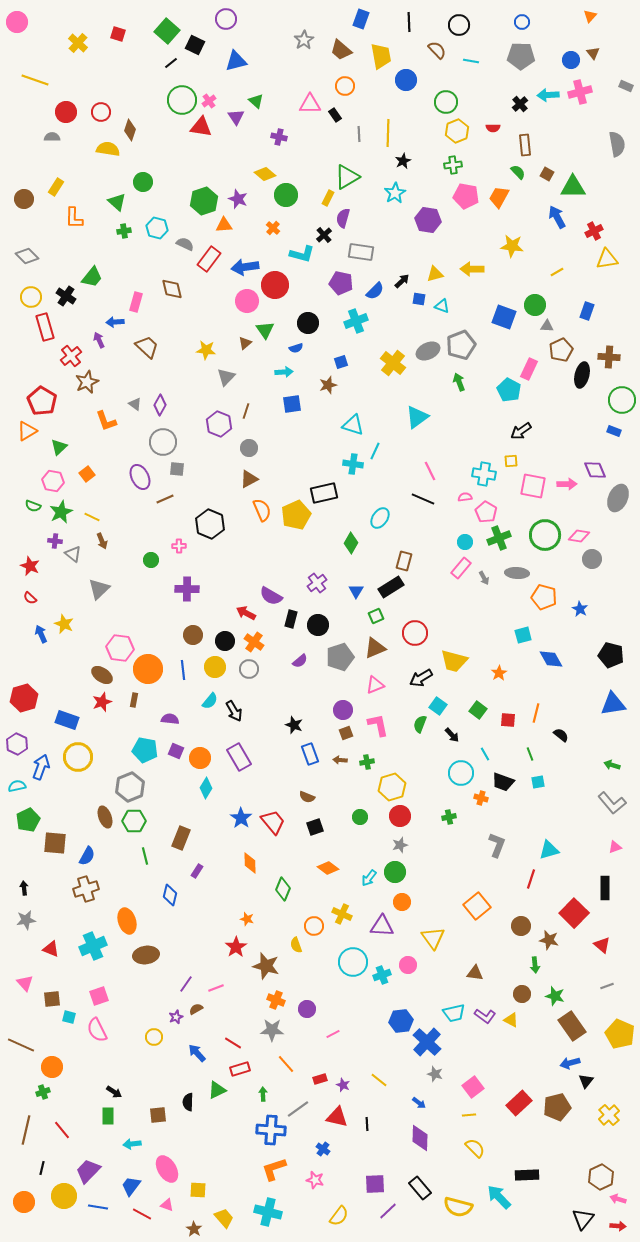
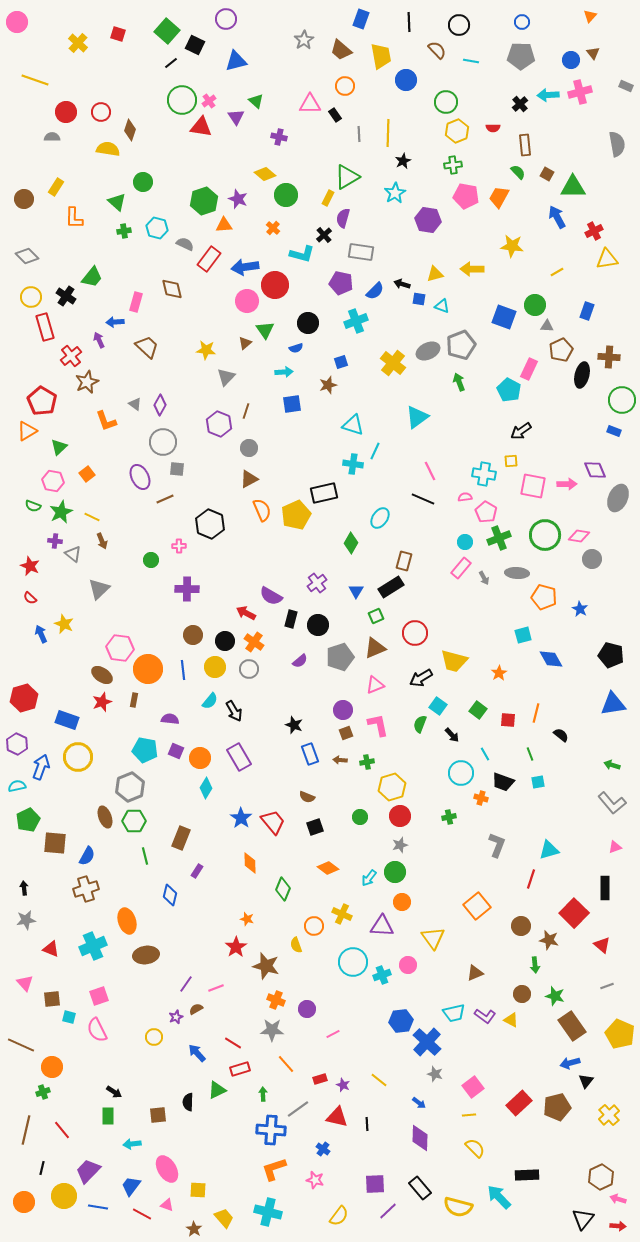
black arrow at (402, 281): moved 3 px down; rotated 119 degrees counterclockwise
brown triangle at (475, 973): rotated 30 degrees counterclockwise
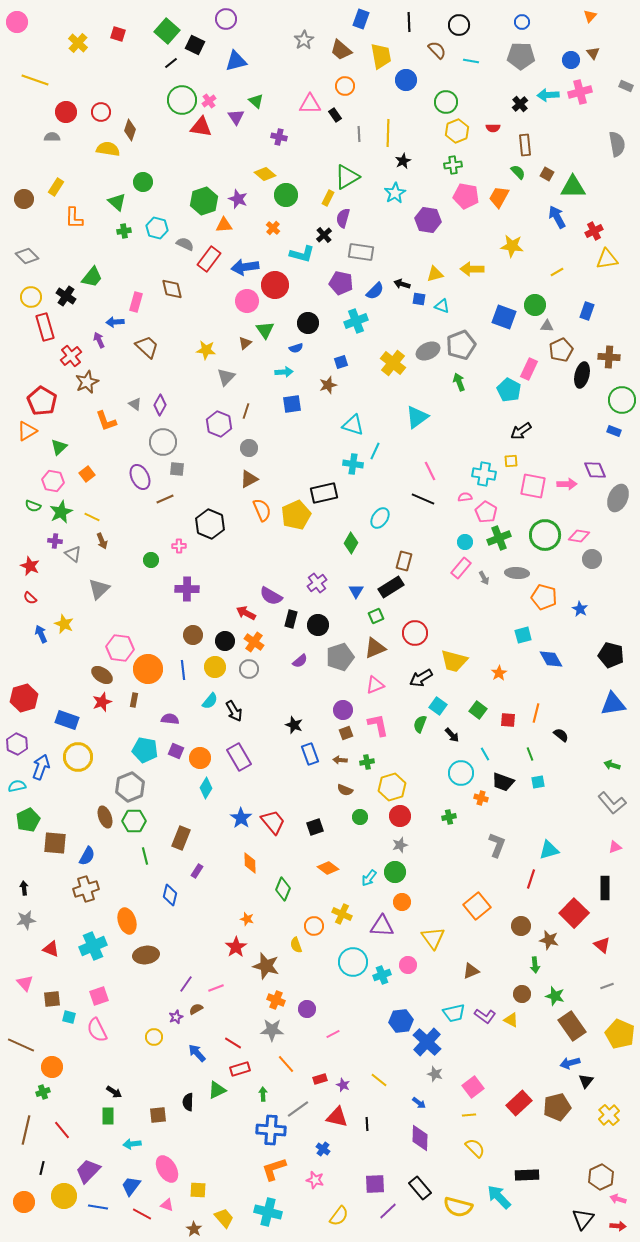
brown semicircle at (307, 797): moved 38 px right, 7 px up
brown triangle at (475, 973): moved 4 px left, 2 px up
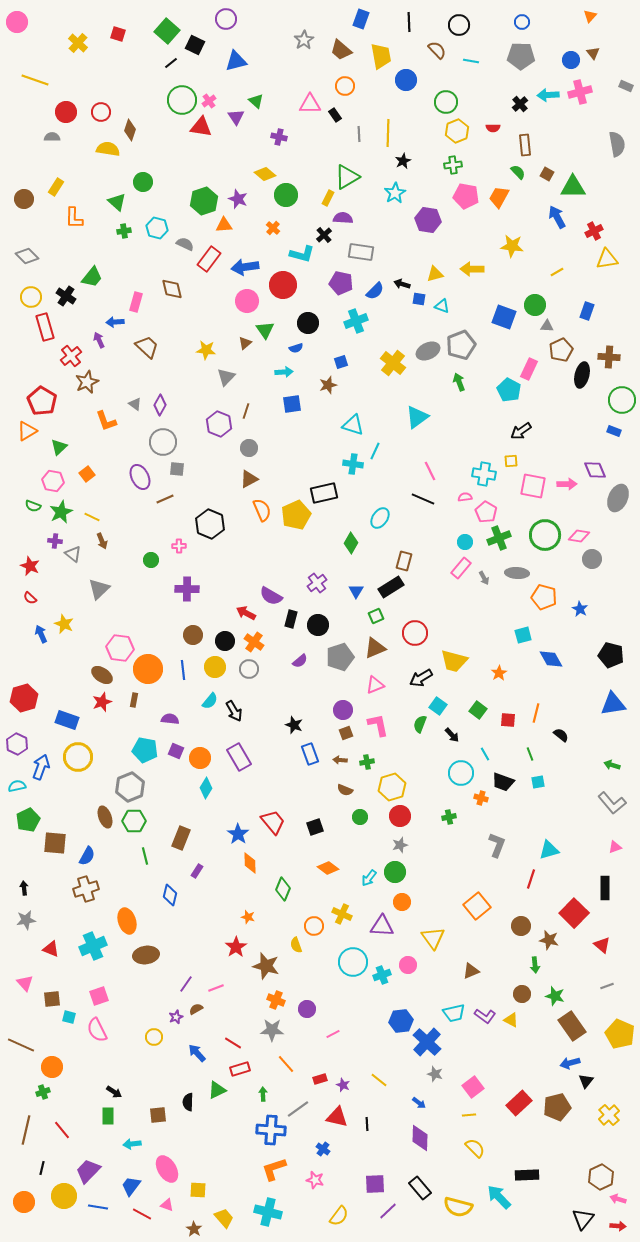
purple semicircle at (343, 218): rotated 78 degrees clockwise
red circle at (275, 285): moved 8 px right
blue star at (241, 818): moved 3 px left, 16 px down
orange star at (247, 919): moved 1 px right, 2 px up
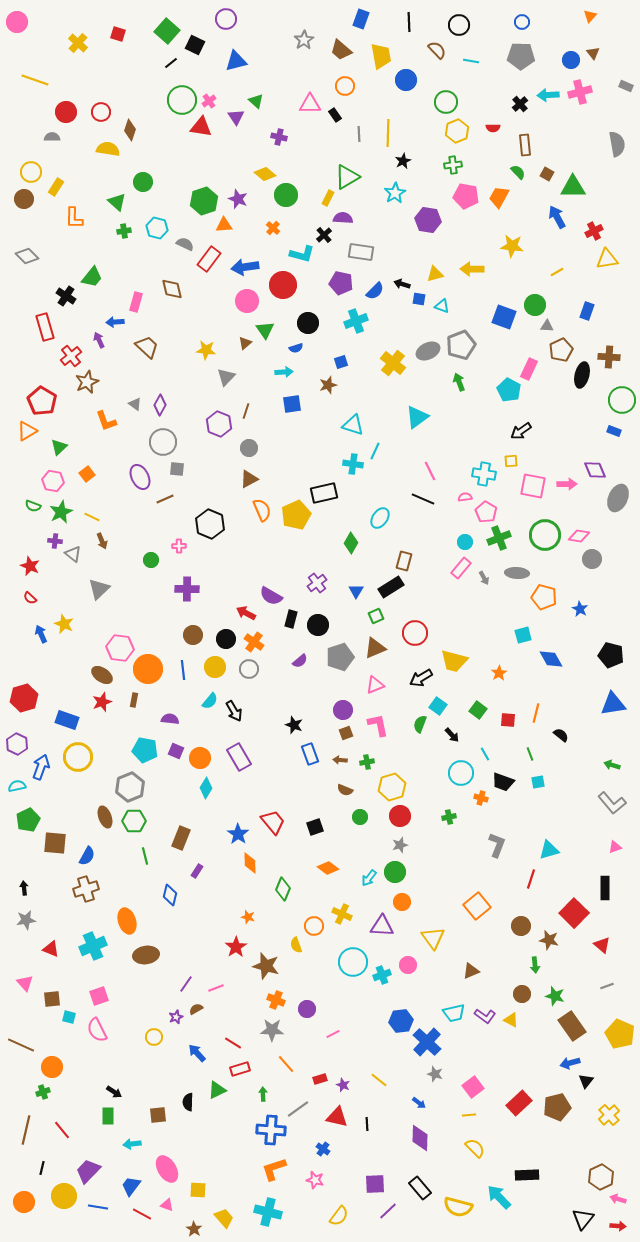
yellow circle at (31, 297): moved 125 px up
black circle at (225, 641): moved 1 px right, 2 px up
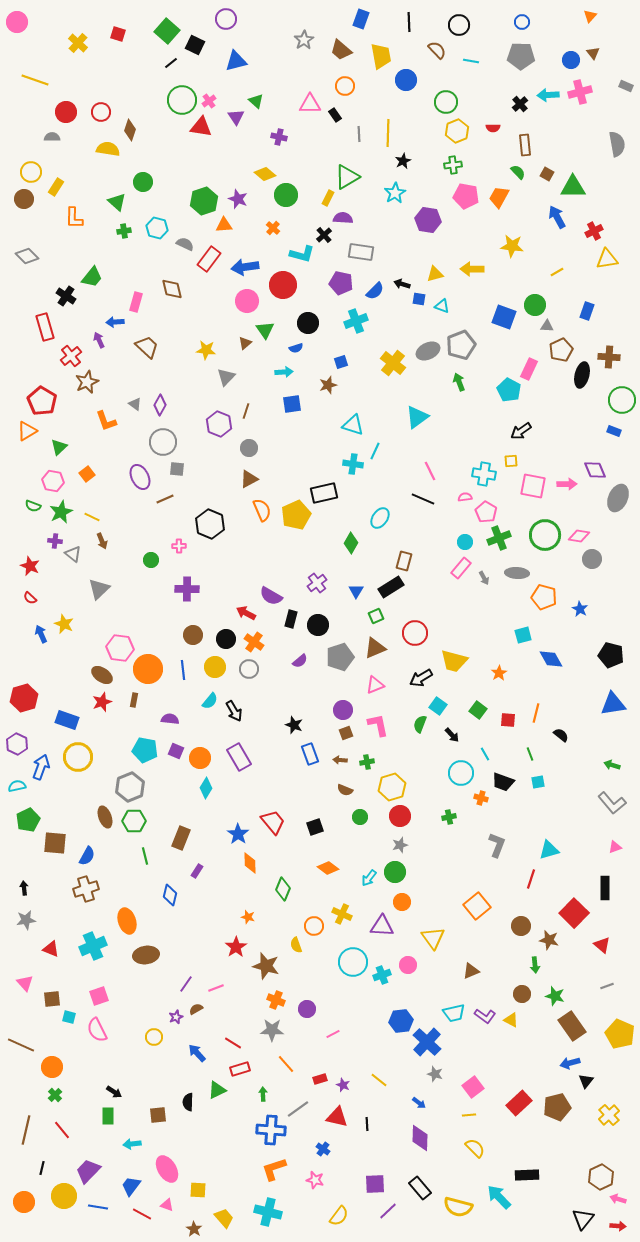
green cross at (43, 1092): moved 12 px right, 3 px down; rotated 24 degrees counterclockwise
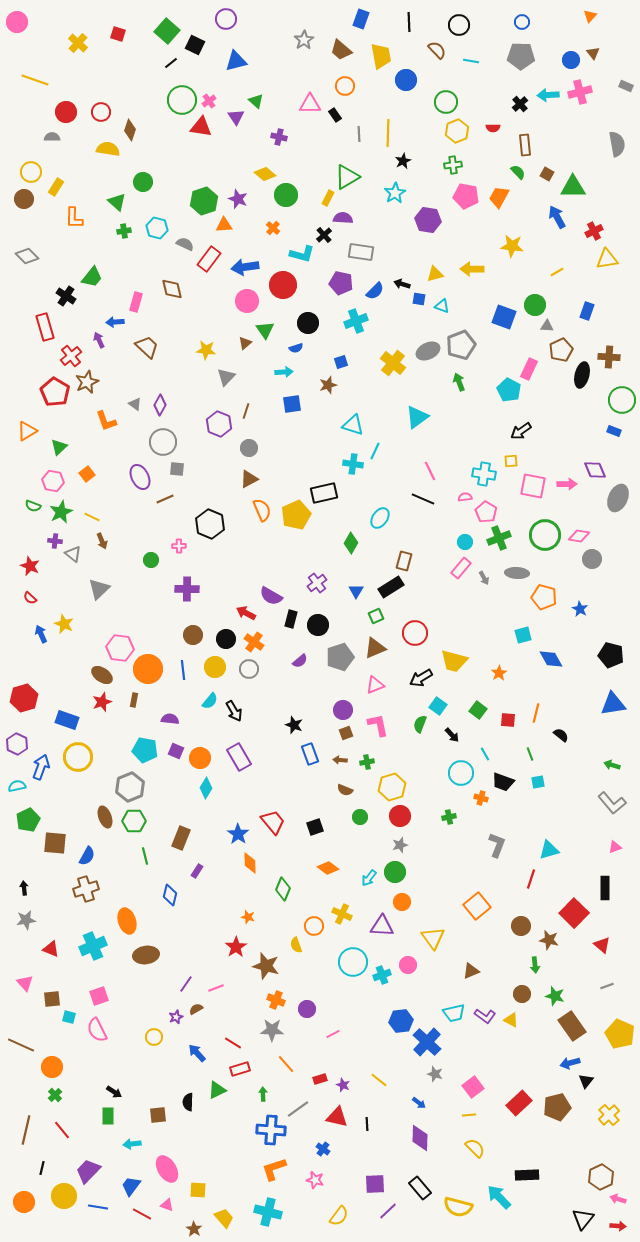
red pentagon at (42, 401): moved 13 px right, 9 px up
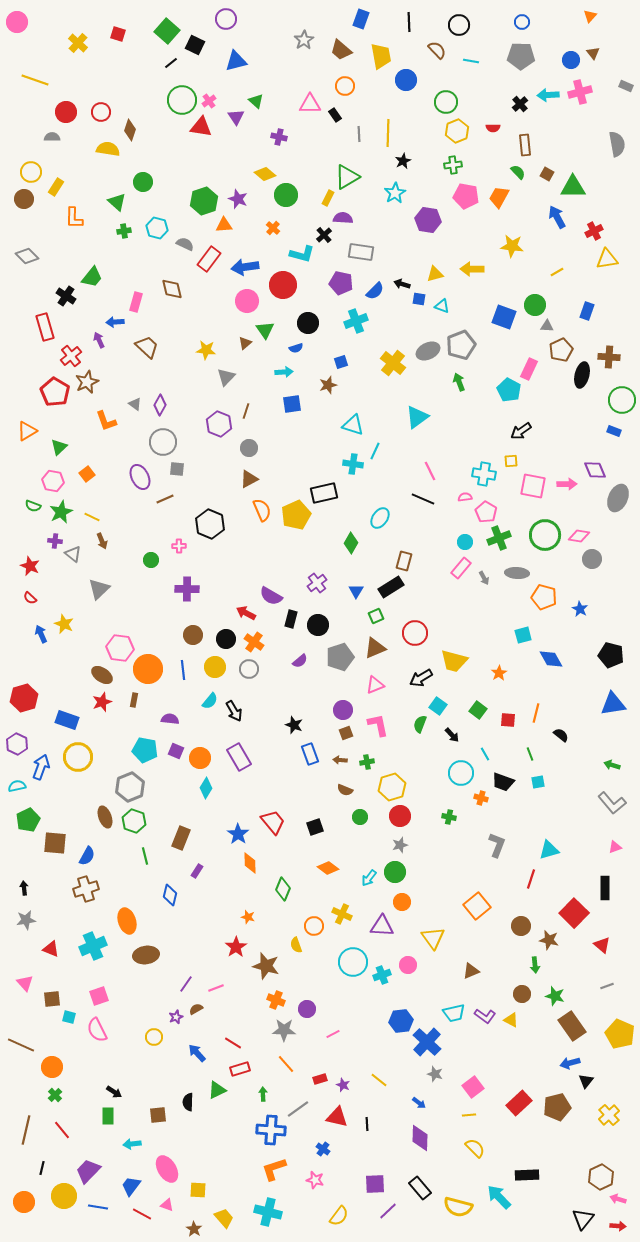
green cross at (449, 817): rotated 24 degrees clockwise
green hexagon at (134, 821): rotated 20 degrees clockwise
gray star at (272, 1030): moved 12 px right
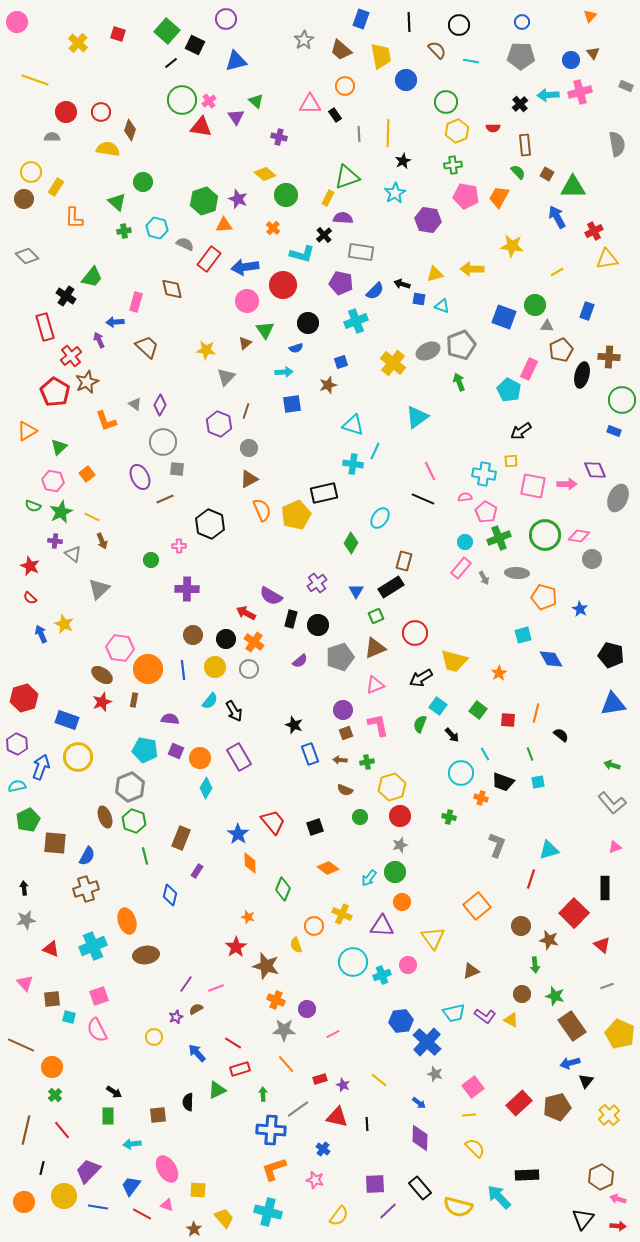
green triangle at (347, 177): rotated 12 degrees clockwise
